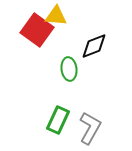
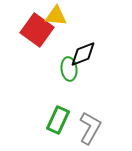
black diamond: moved 11 px left, 8 px down
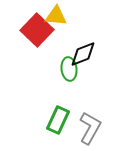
red square: rotated 8 degrees clockwise
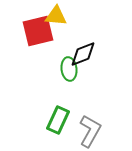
red square: moved 1 px right, 1 px down; rotated 32 degrees clockwise
gray L-shape: moved 3 px down
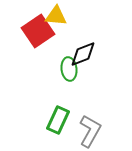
red square: rotated 20 degrees counterclockwise
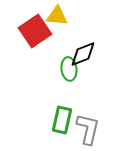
yellow triangle: moved 1 px right
red square: moved 3 px left
green rectangle: moved 4 px right; rotated 12 degrees counterclockwise
gray L-shape: moved 2 px left, 2 px up; rotated 16 degrees counterclockwise
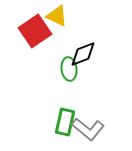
yellow triangle: rotated 20 degrees clockwise
green rectangle: moved 3 px right, 2 px down
gray L-shape: rotated 116 degrees clockwise
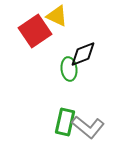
gray L-shape: moved 2 px up
